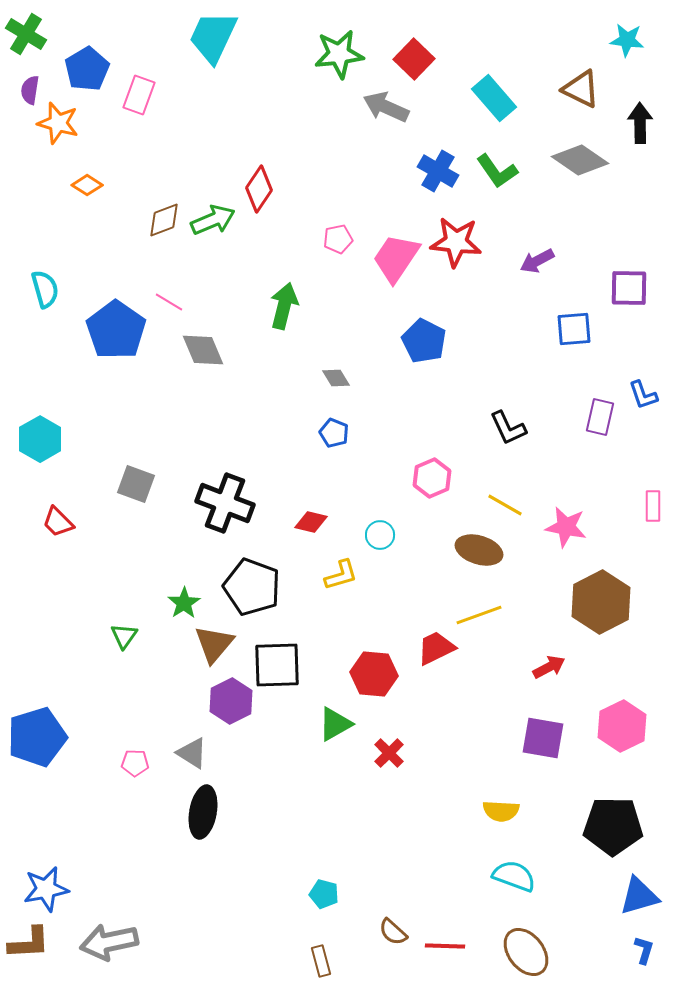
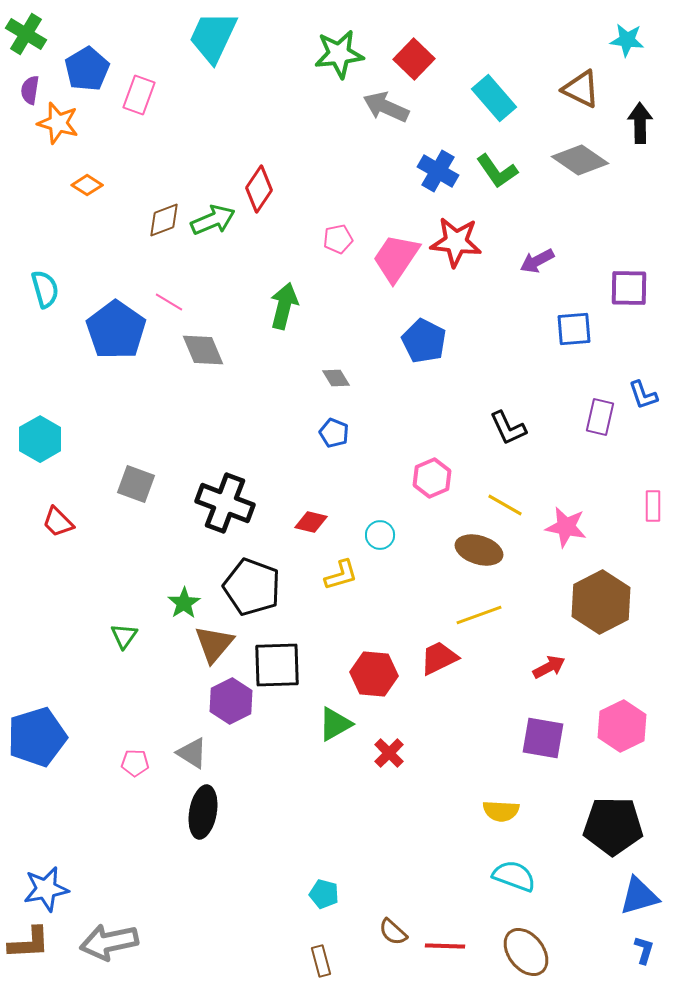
red trapezoid at (436, 648): moved 3 px right, 10 px down
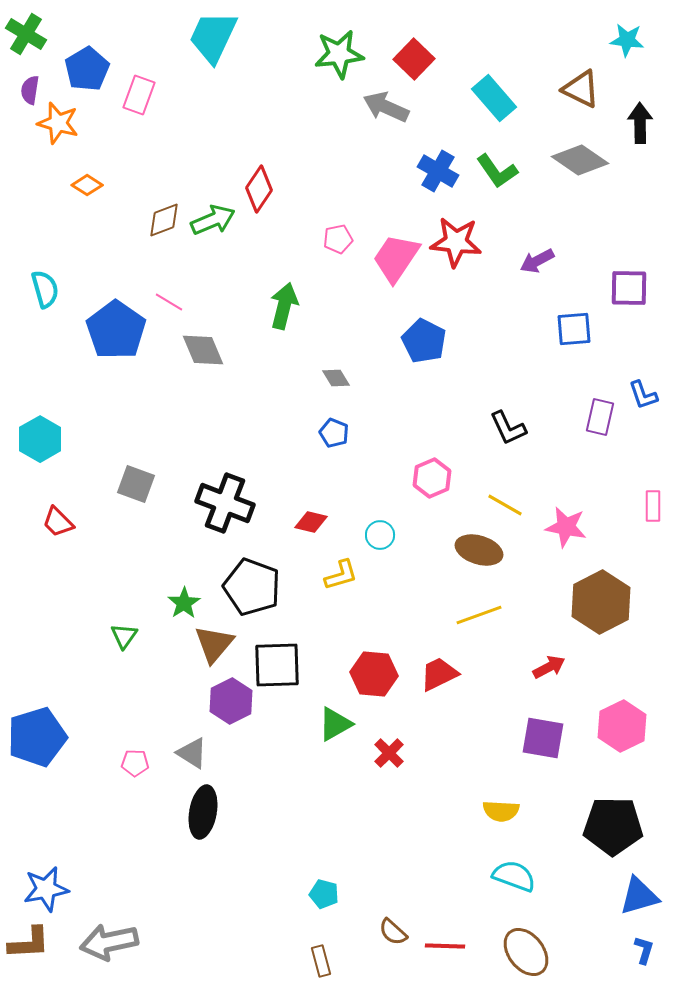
red trapezoid at (439, 658): moved 16 px down
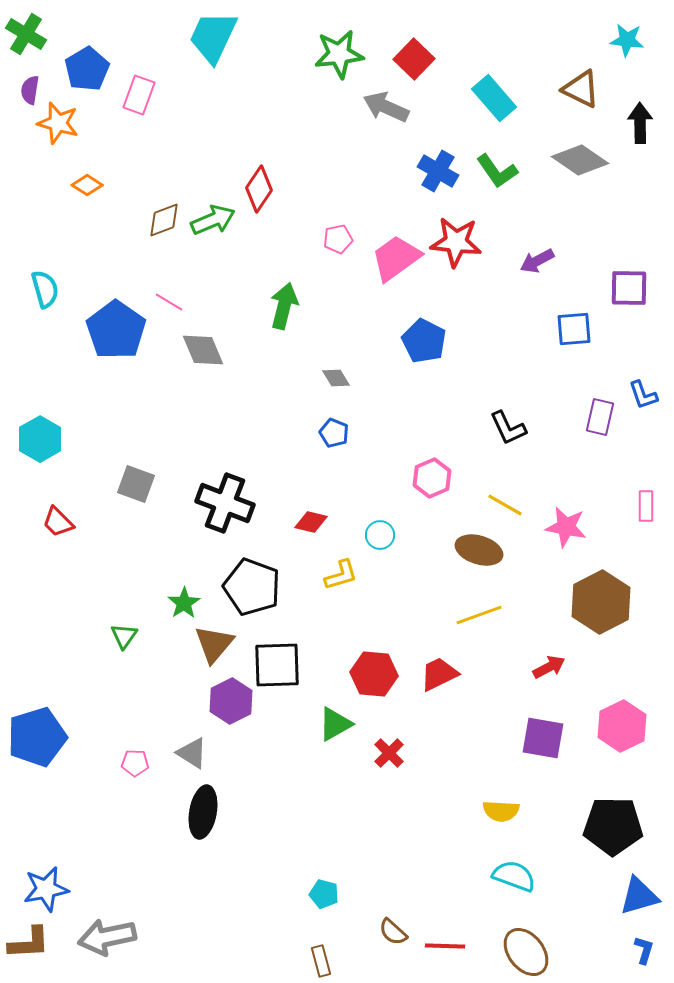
pink trapezoid at (396, 258): rotated 20 degrees clockwise
pink rectangle at (653, 506): moved 7 px left
gray arrow at (109, 942): moved 2 px left, 5 px up
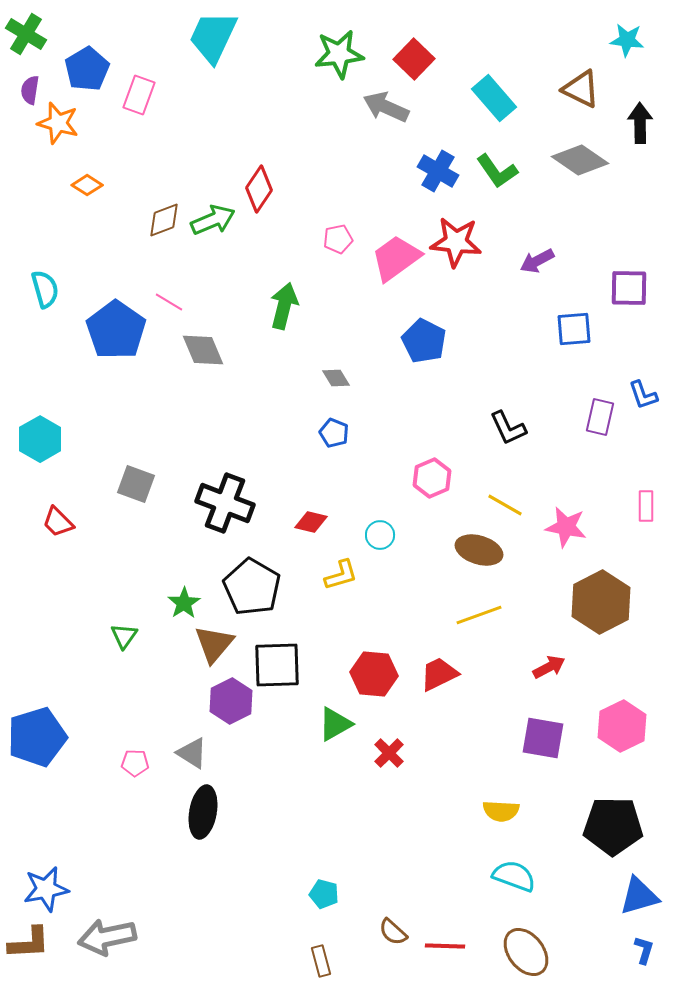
black pentagon at (252, 587): rotated 10 degrees clockwise
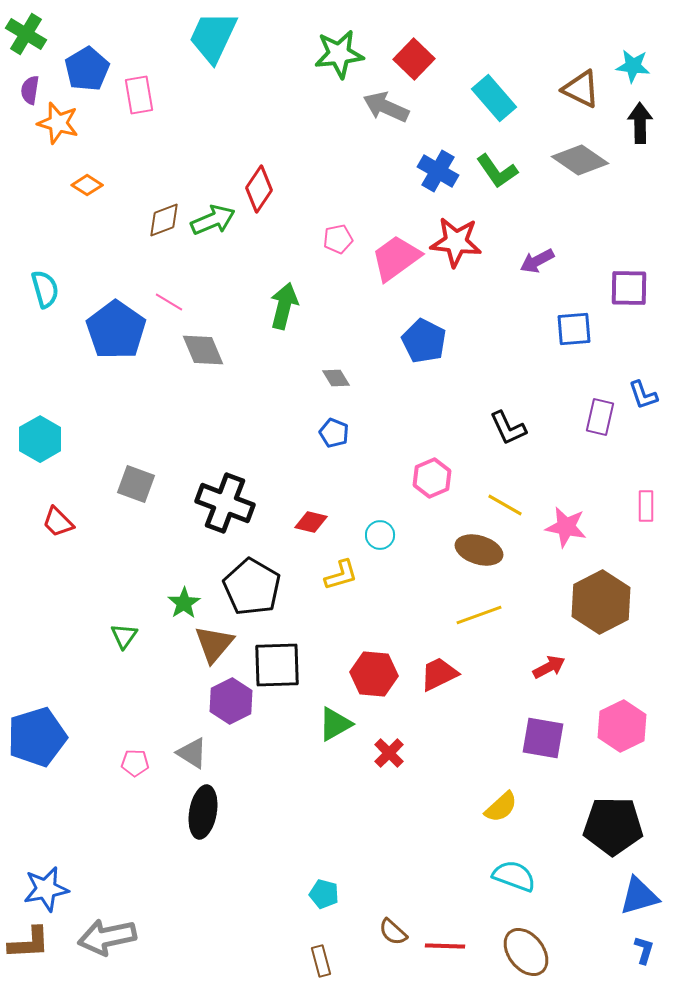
cyan star at (627, 40): moved 6 px right, 26 px down
pink rectangle at (139, 95): rotated 30 degrees counterclockwise
yellow semicircle at (501, 811): moved 4 px up; rotated 45 degrees counterclockwise
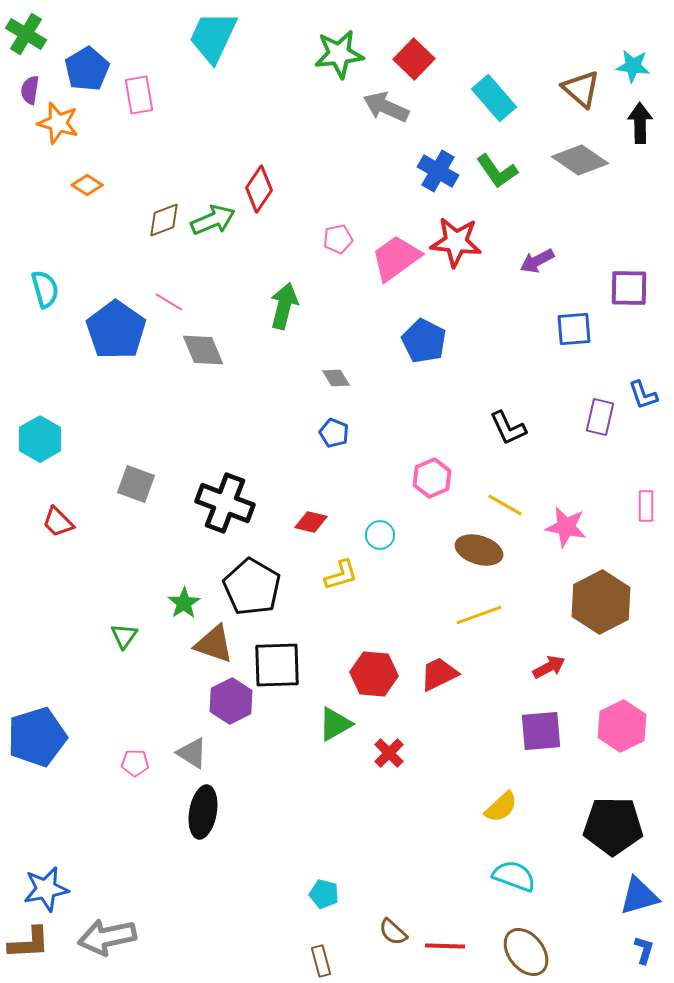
brown triangle at (581, 89): rotated 15 degrees clockwise
brown triangle at (214, 644): rotated 51 degrees counterclockwise
purple square at (543, 738): moved 2 px left, 7 px up; rotated 15 degrees counterclockwise
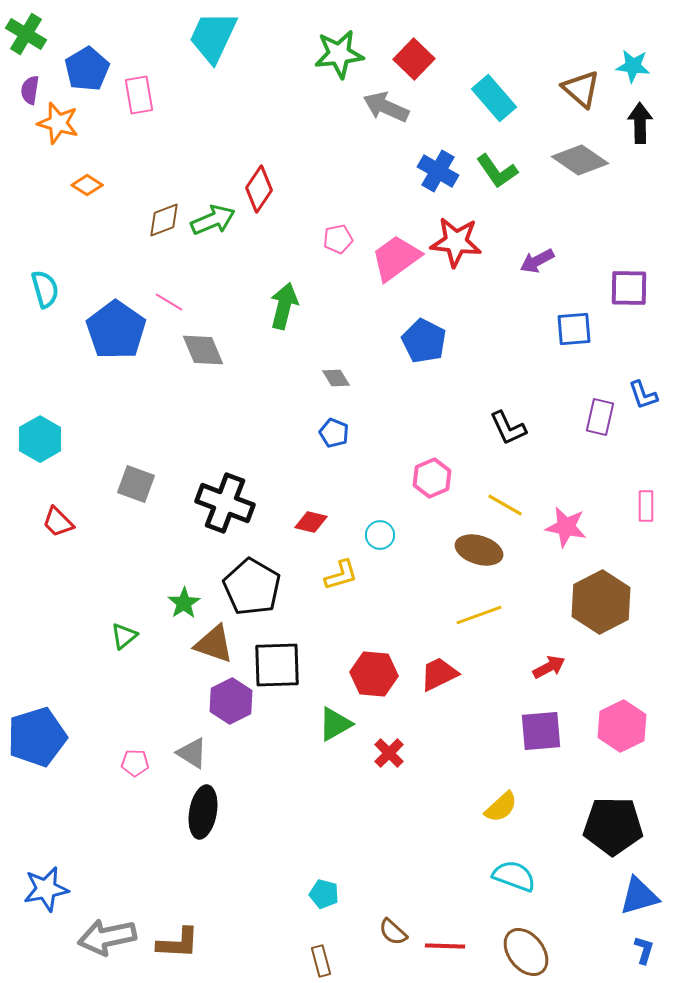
green triangle at (124, 636): rotated 16 degrees clockwise
brown L-shape at (29, 943): moved 149 px right; rotated 6 degrees clockwise
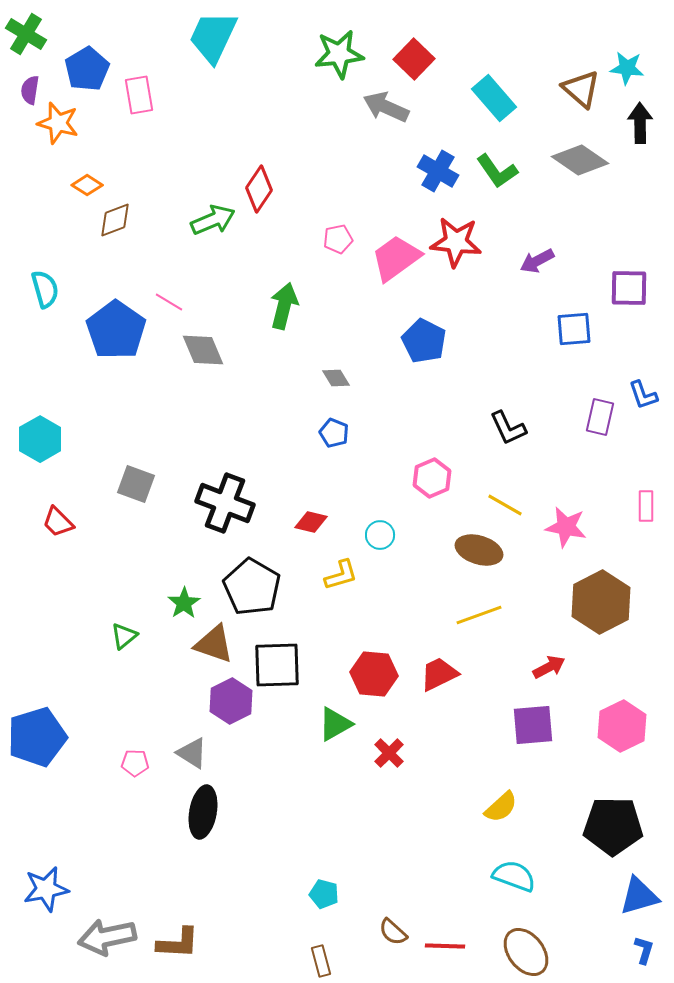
cyan star at (633, 66): moved 6 px left, 2 px down
brown diamond at (164, 220): moved 49 px left
purple square at (541, 731): moved 8 px left, 6 px up
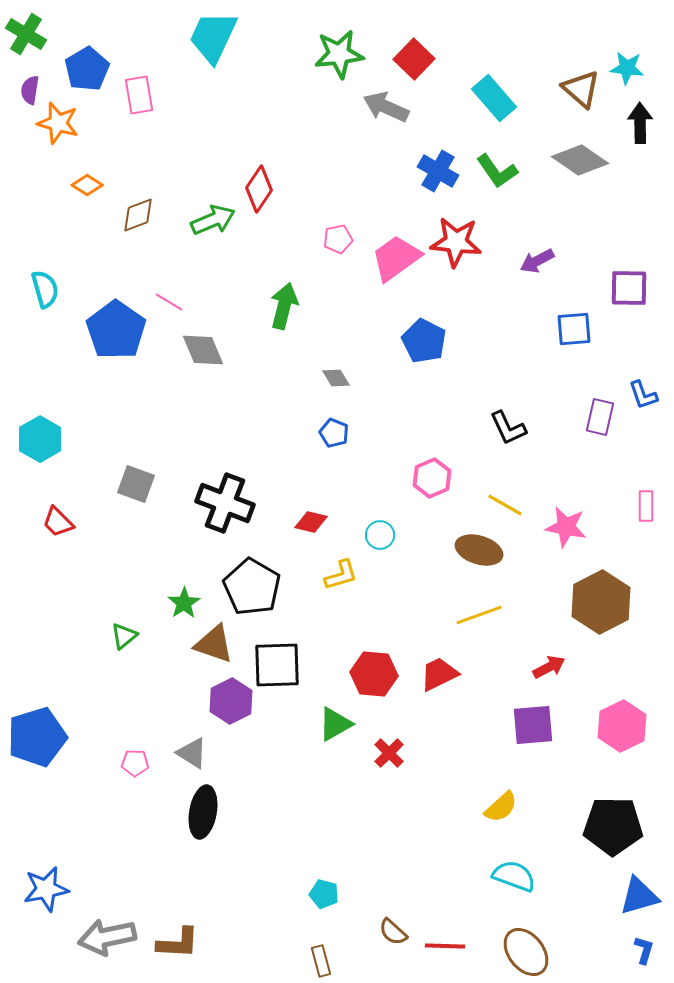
brown diamond at (115, 220): moved 23 px right, 5 px up
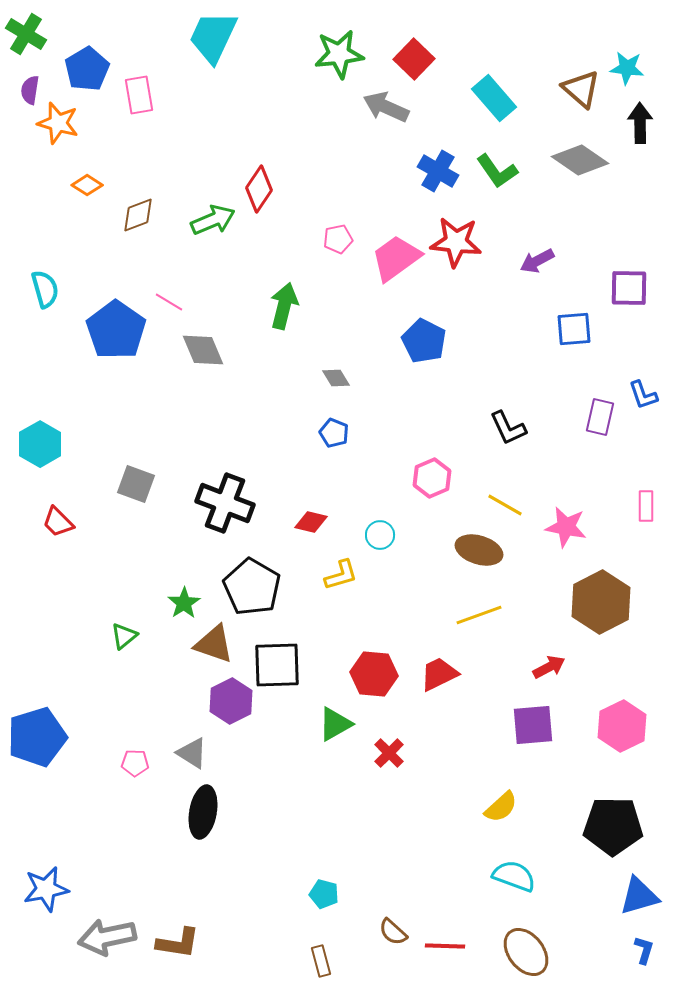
cyan hexagon at (40, 439): moved 5 px down
brown L-shape at (178, 943): rotated 6 degrees clockwise
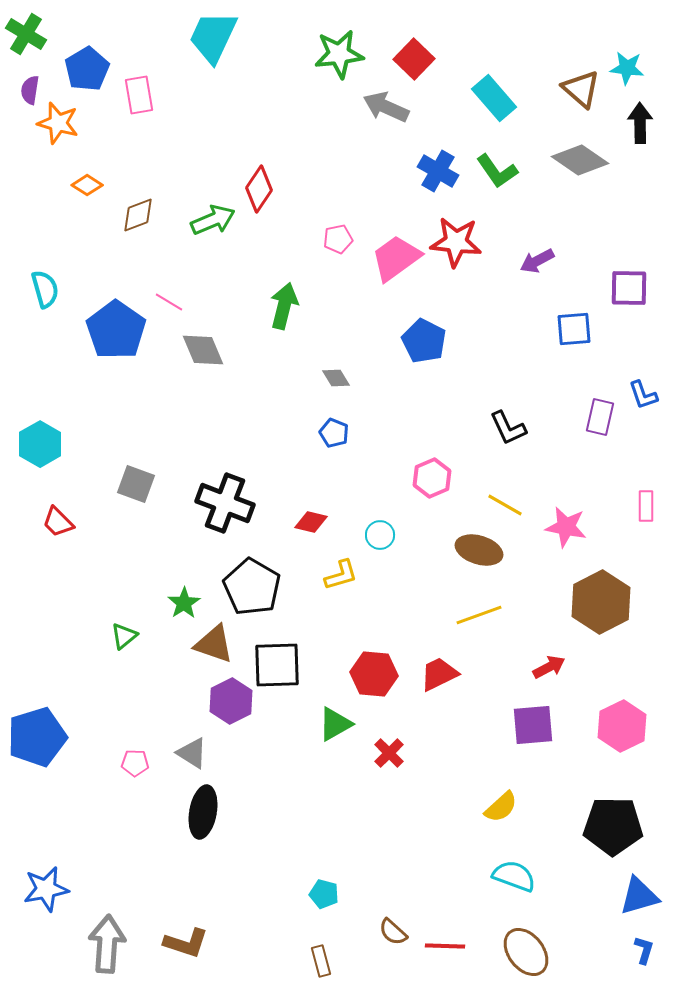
gray arrow at (107, 937): moved 7 px down; rotated 106 degrees clockwise
brown L-shape at (178, 943): moved 8 px right; rotated 9 degrees clockwise
